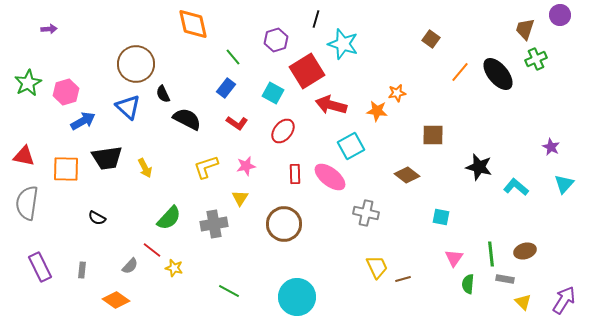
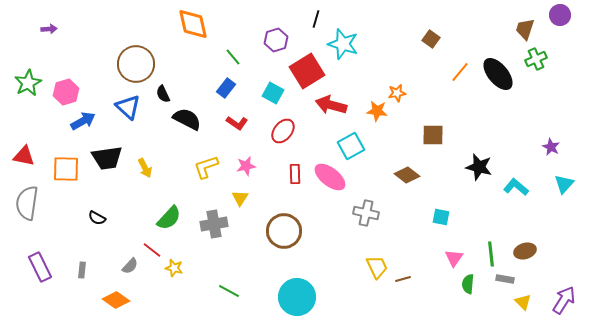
brown circle at (284, 224): moved 7 px down
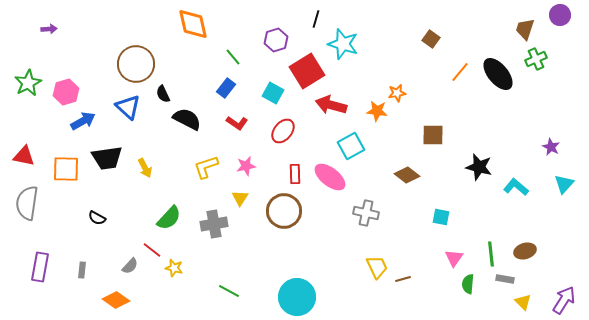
brown circle at (284, 231): moved 20 px up
purple rectangle at (40, 267): rotated 36 degrees clockwise
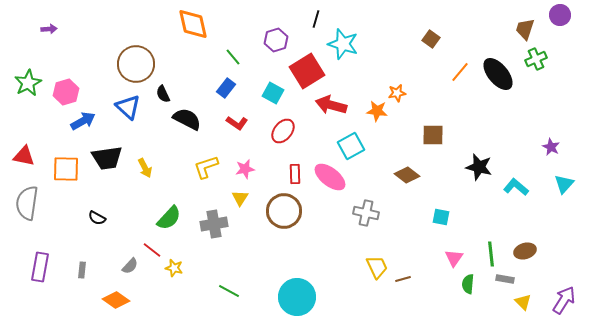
pink star at (246, 166): moved 1 px left, 3 px down
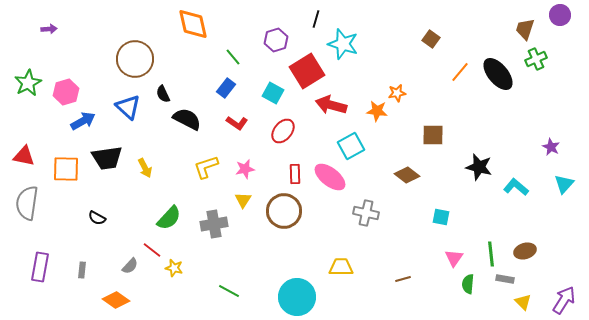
brown circle at (136, 64): moved 1 px left, 5 px up
yellow triangle at (240, 198): moved 3 px right, 2 px down
yellow trapezoid at (377, 267): moved 36 px left; rotated 65 degrees counterclockwise
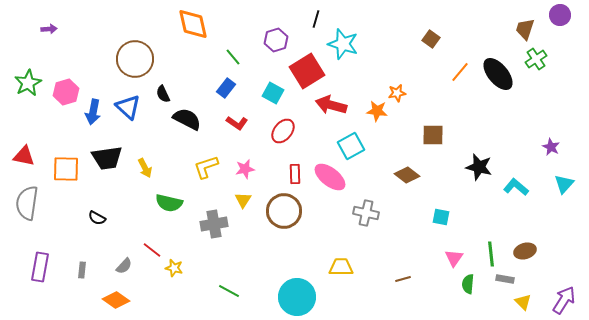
green cross at (536, 59): rotated 10 degrees counterclockwise
blue arrow at (83, 121): moved 10 px right, 9 px up; rotated 130 degrees clockwise
green semicircle at (169, 218): moved 15 px up; rotated 60 degrees clockwise
gray semicircle at (130, 266): moved 6 px left
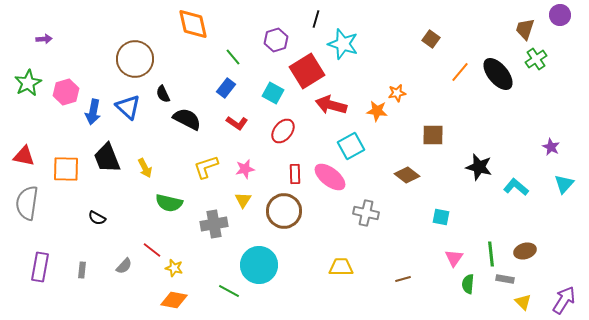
purple arrow at (49, 29): moved 5 px left, 10 px down
black trapezoid at (107, 158): rotated 76 degrees clockwise
cyan circle at (297, 297): moved 38 px left, 32 px up
orange diamond at (116, 300): moved 58 px right; rotated 24 degrees counterclockwise
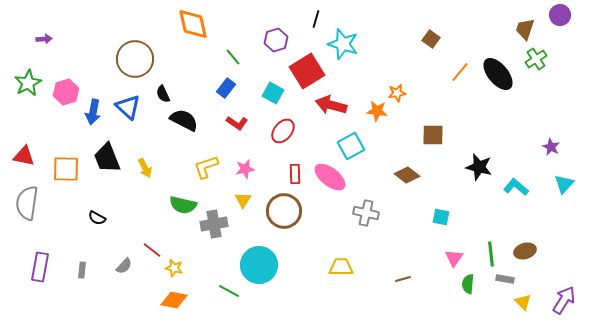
black semicircle at (187, 119): moved 3 px left, 1 px down
green semicircle at (169, 203): moved 14 px right, 2 px down
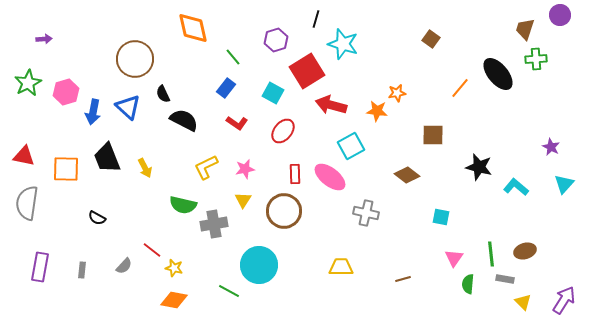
orange diamond at (193, 24): moved 4 px down
green cross at (536, 59): rotated 30 degrees clockwise
orange line at (460, 72): moved 16 px down
yellow L-shape at (206, 167): rotated 8 degrees counterclockwise
